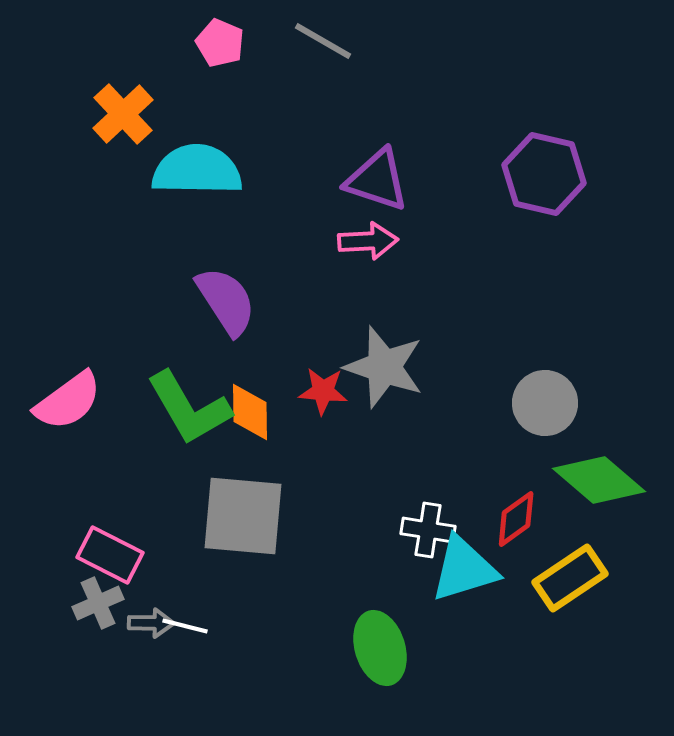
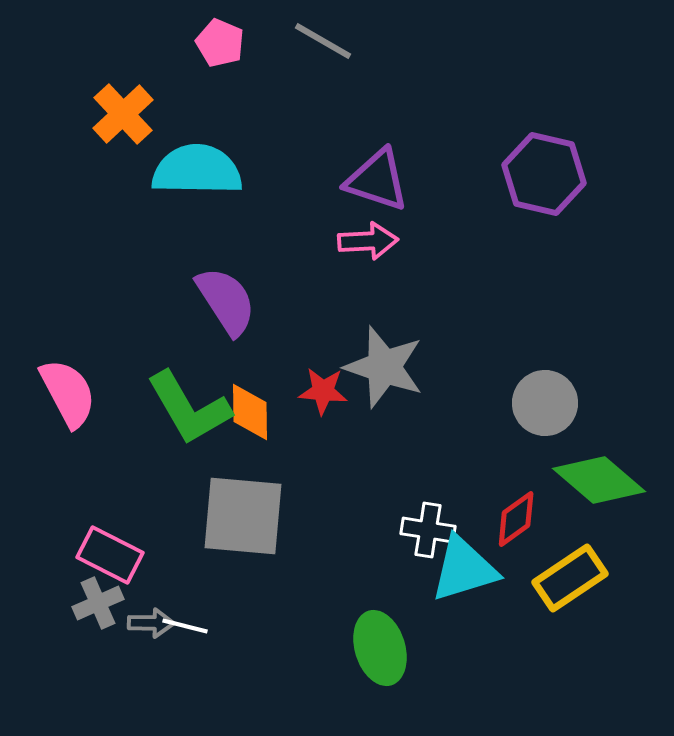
pink semicircle: moved 8 px up; rotated 82 degrees counterclockwise
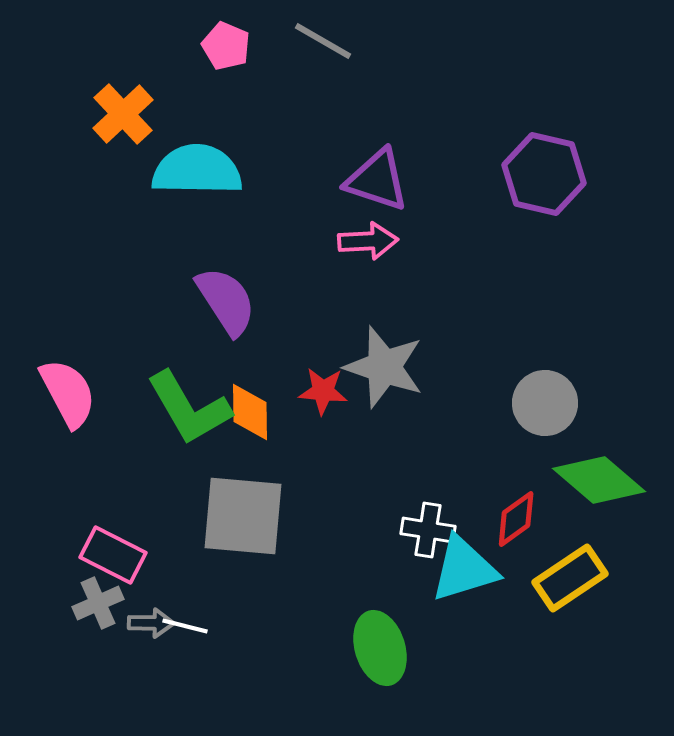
pink pentagon: moved 6 px right, 3 px down
pink rectangle: moved 3 px right
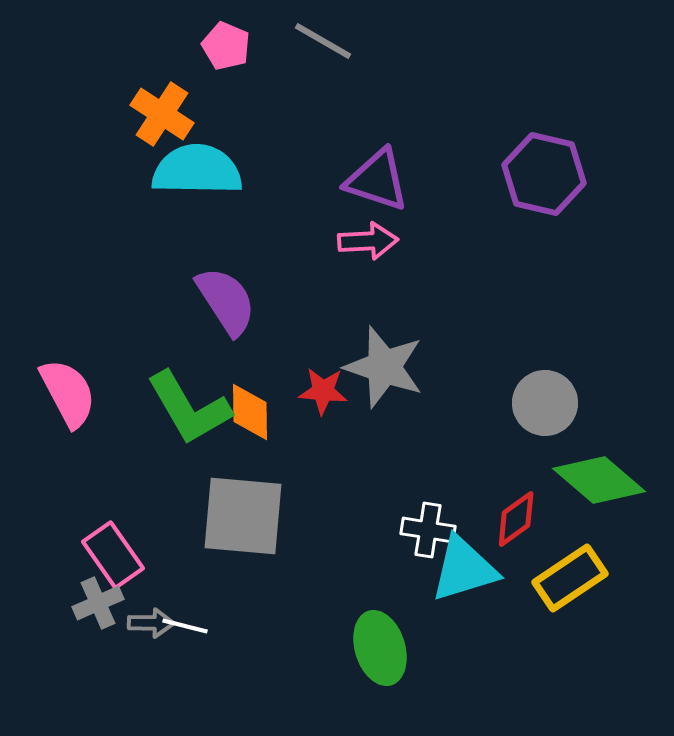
orange cross: moved 39 px right; rotated 14 degrees counterclockwise
pink rectangle: rotated 28 degrees clockwise
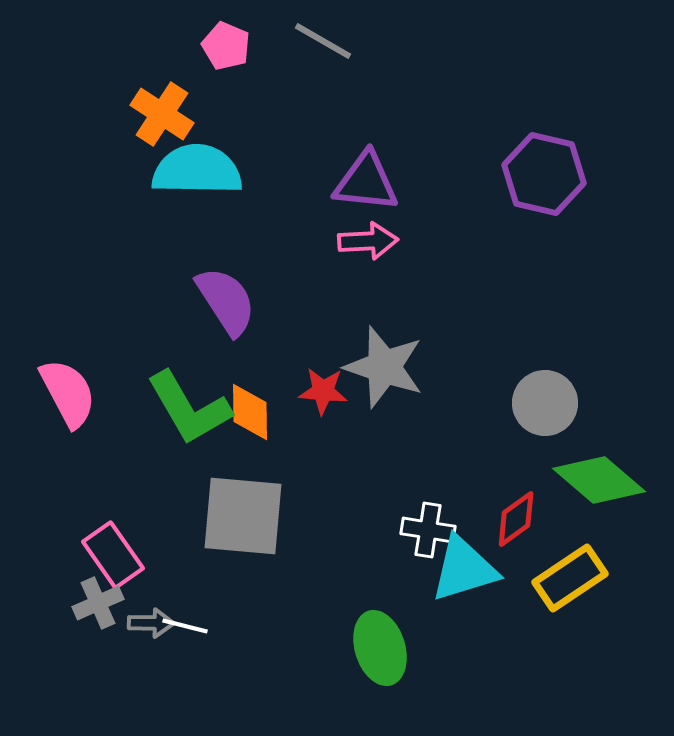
purple triangle: moved 11 px left, 2 px down; rotated 12 degrees counterclockwise
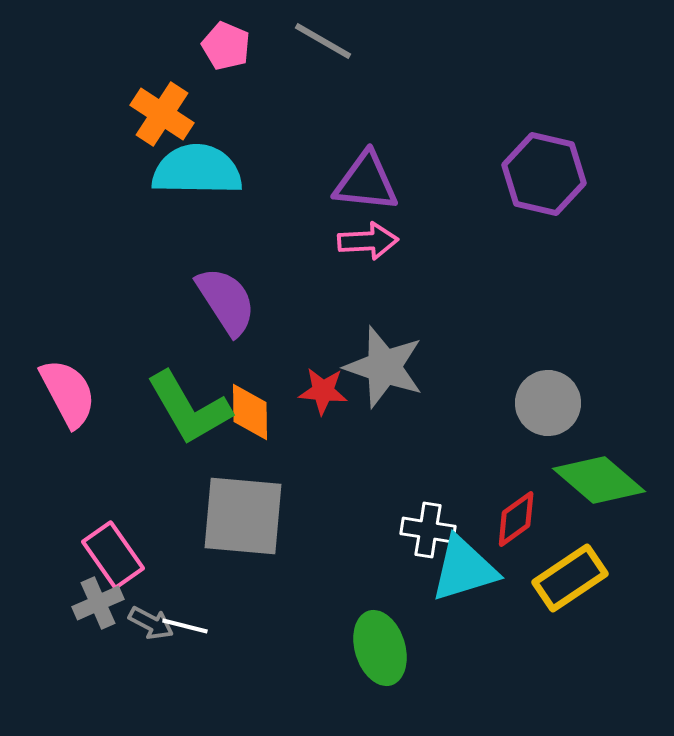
gray circle: moved 3 px right
gray arrow: rotated 27 degrees clockwise
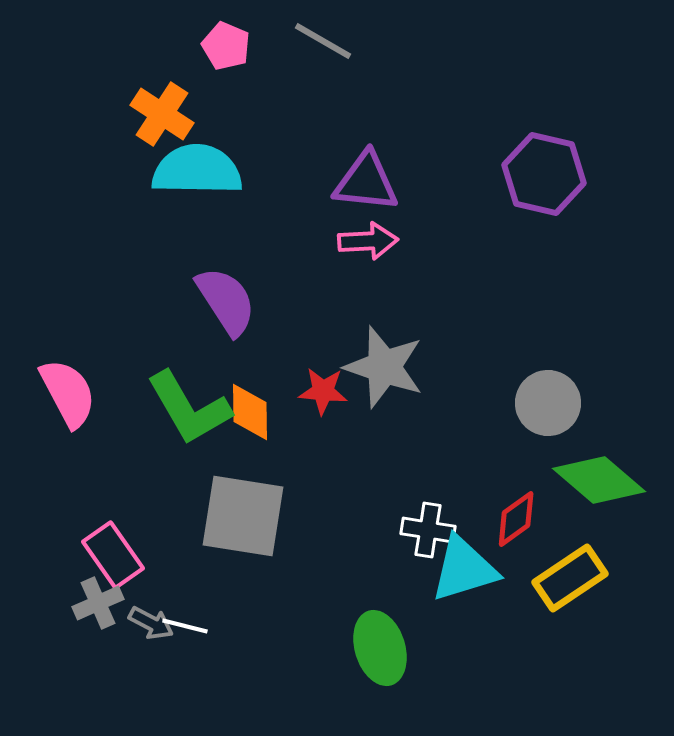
gray square: rotated 4 degrees clockwise
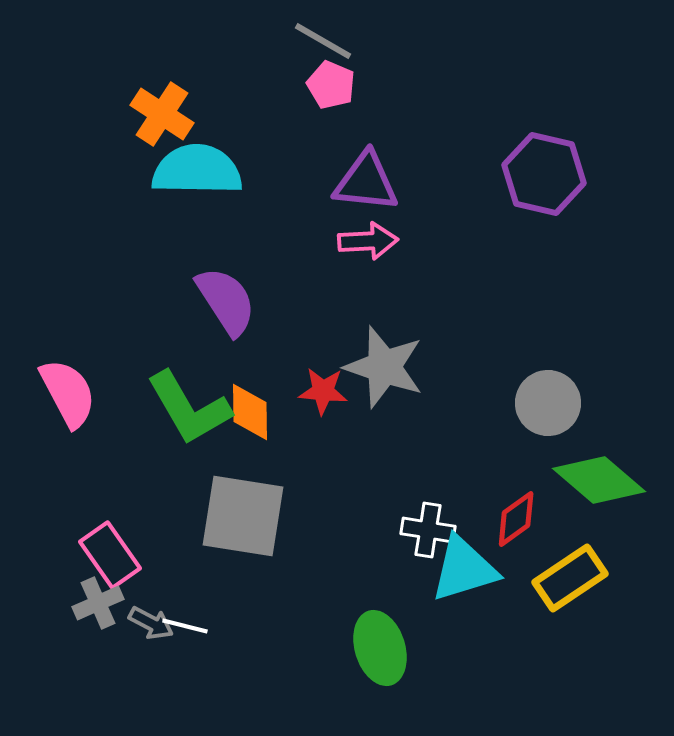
pink pentagon: moved 105 px right, 39 px down
pink rectangle: moved 3 px left
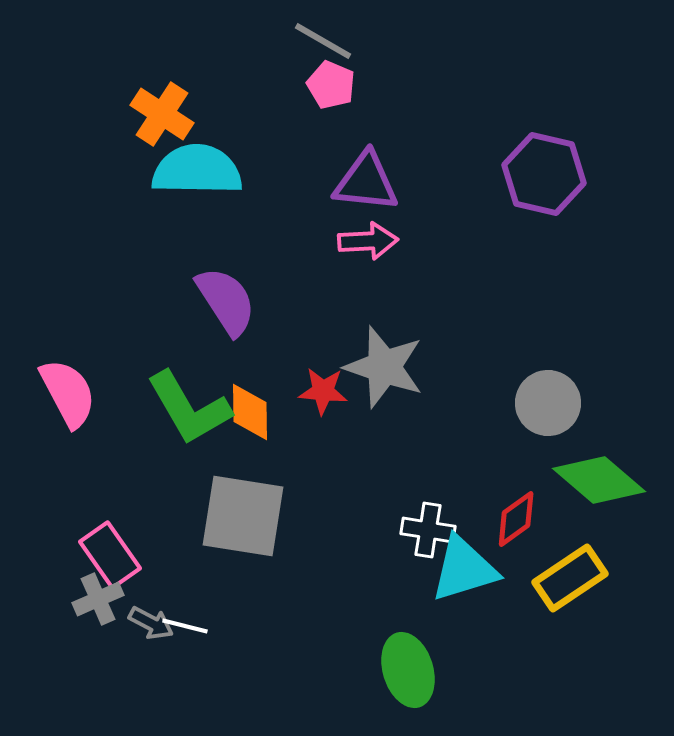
gray cross: moved 4 px up
green ellipse: moved 28 px right, 22 px down
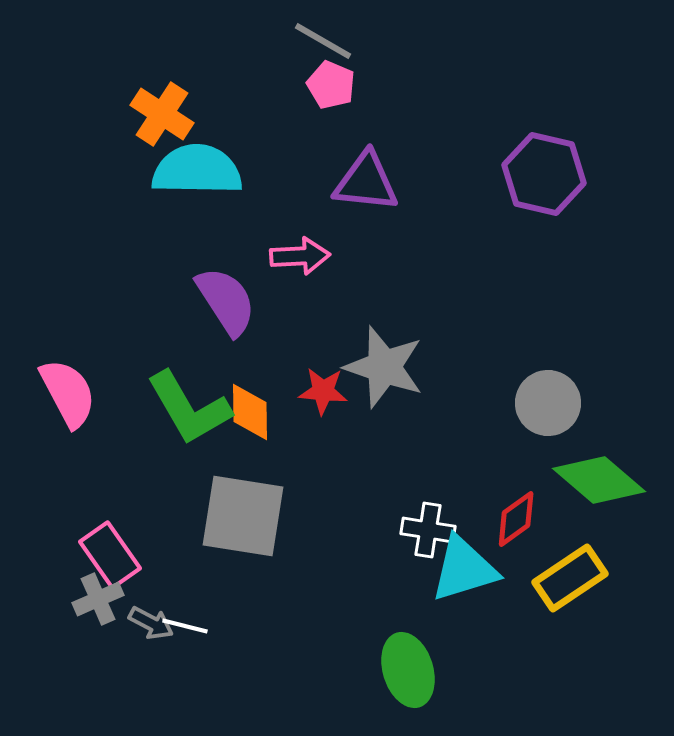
pink arrow: moved 68 px left, 15 px down
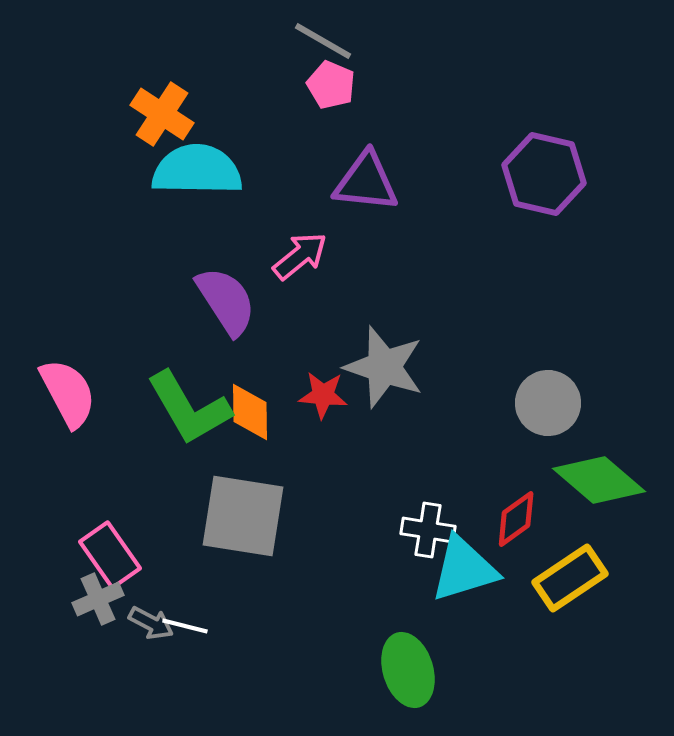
pink arrow: rotated 36 degrees counterclockwise
red star: moved 4 px down
